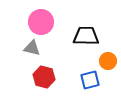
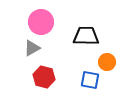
gray triangle: rotated 42 degrees counterclockwise
orange circle: moved 1 px left, 1 px down
blue square: rotated 24 degrees clockwise
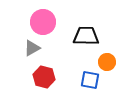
pink circle: moved 2 px right
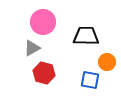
red hexagon: moved 4 px up
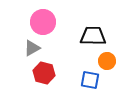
black trapezoid: moved 7 px right
orange circle: moved 1 px up
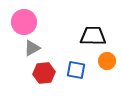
pink circle: moved 19 px left
red hexagon: rotated 20 degrees counterclockwise
blue square: moved 14 px left, 10 px up
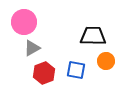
orange circle: moved 1 px left
red hexagon: rotated 15 degrees counterclockwise
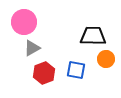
orange circle: moved 2 px up
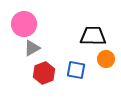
pink circle: moved 2 px down
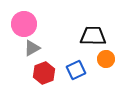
blue square: rotated 36 degrees counterclockwise
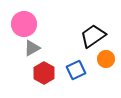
black trapezoid: rotated 36 degrees counterclockwise
red hexagon: rotated 10 degrees counterclockwise
